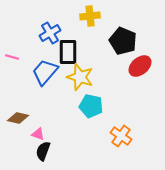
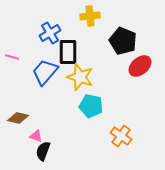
pink triangle: moved 2 px left, 2 px down
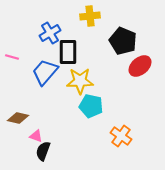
yellow star: moved 4 px down; rotated 20 degrees counterclockwise
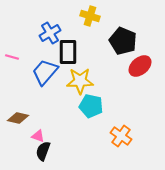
yellow cross: rotated 24 degrees clockwise
pink triangle: moved 2 px right
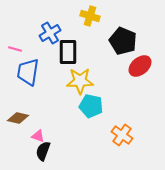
pink line: moved 3 px right, 8 px up
blue trapezoid: moved 17 px left; rotated 32 degrees counterclockwise
orange cross: moved 1 px right, 1 px up
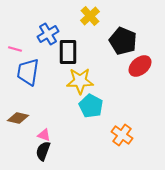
yellow cross: rotated 30 degrees clockwise
blue cross: moved 2 px left, 1 px down
cyan pentagon: rotated 15 degrees clockwise
pink triangle: moved 6 px right, 1 px up
